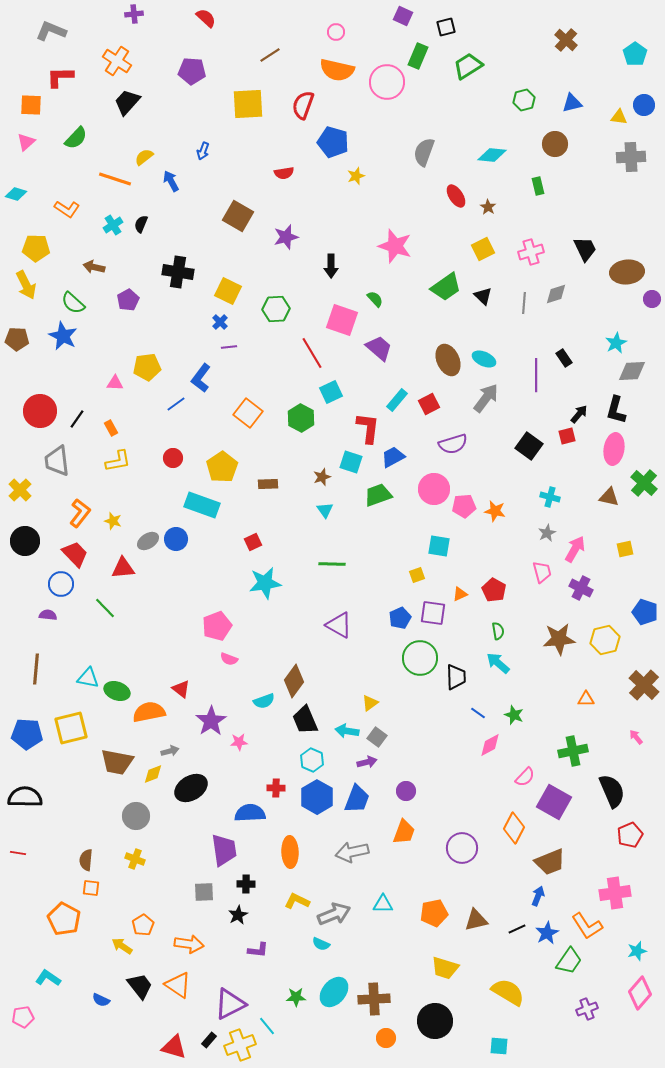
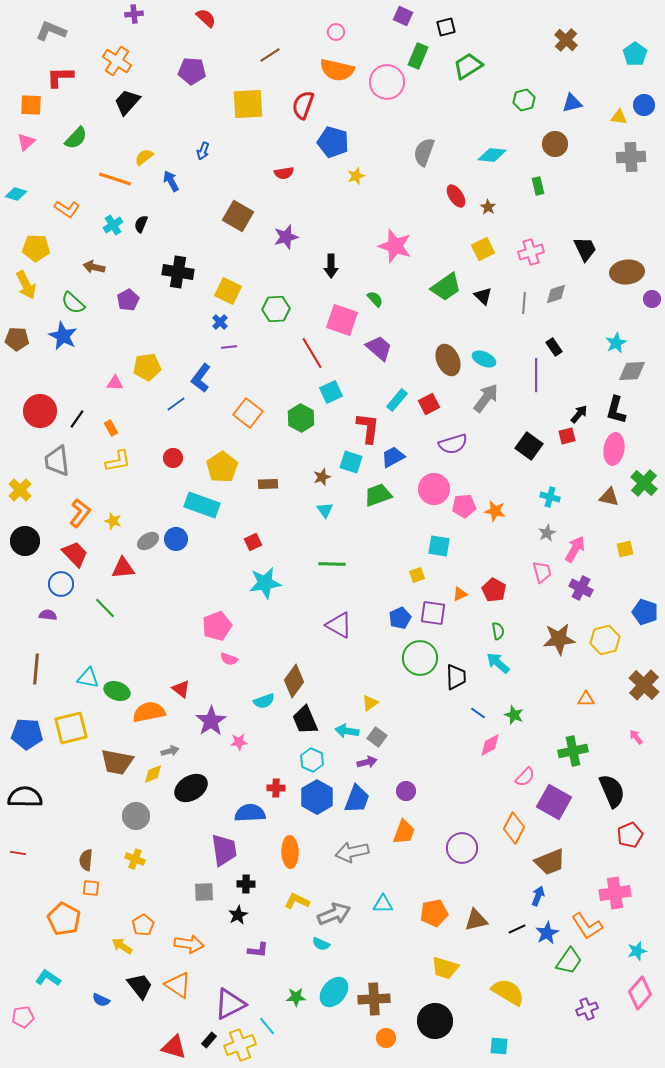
black rectangle at (564, 358): moved 10 px left, 11 px up
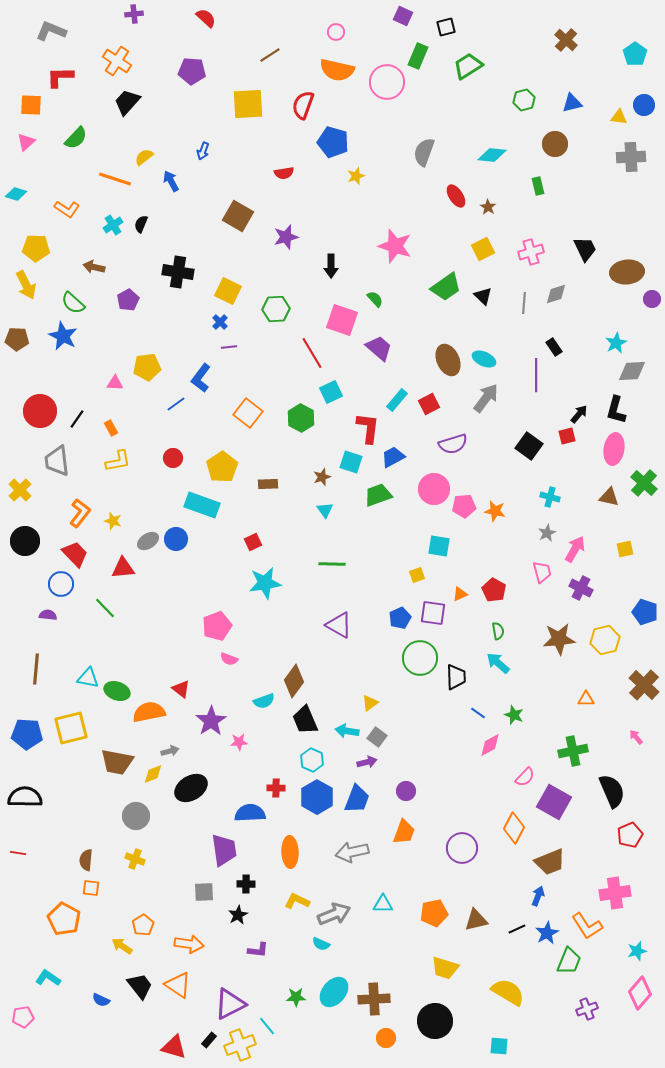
green trapezoid at (569, 961): rotated 12 degrees counterclockwise
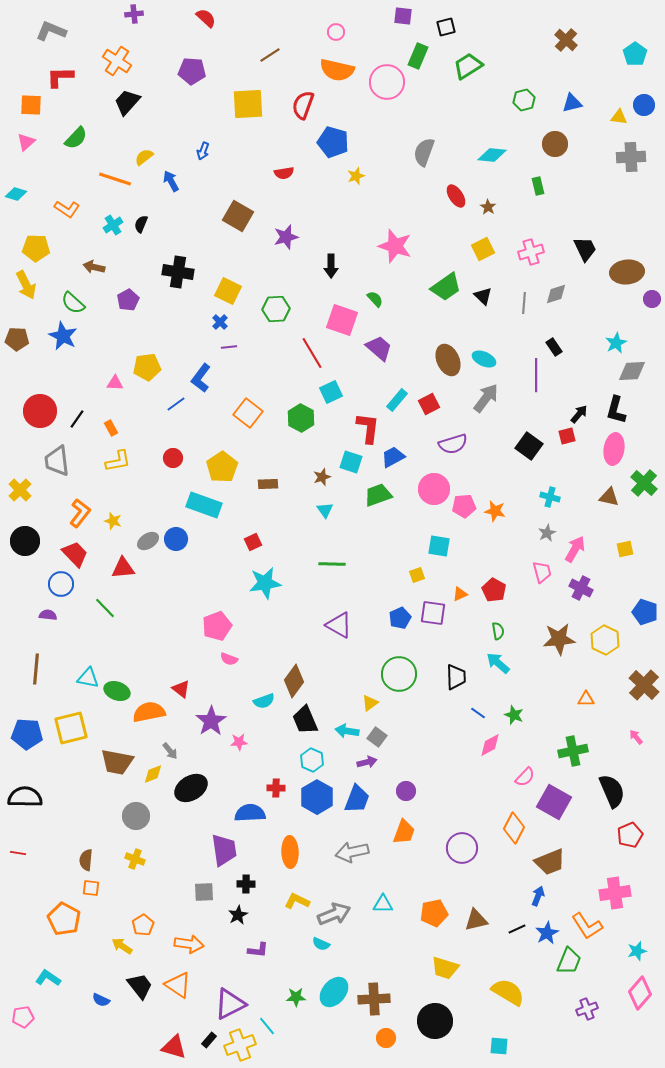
purple square at (403, 16): rotated 18 degrees counterclockwise
cyan rectangle at (202, 505): moved 2 px right
yellow hexagon at (605, 640): rotated 20 degrees counterclockwise
green circle at (420, 658): moved 21 px left, 16 px down
gray arrow at (170, 751): rotated 66 degrees clockwise
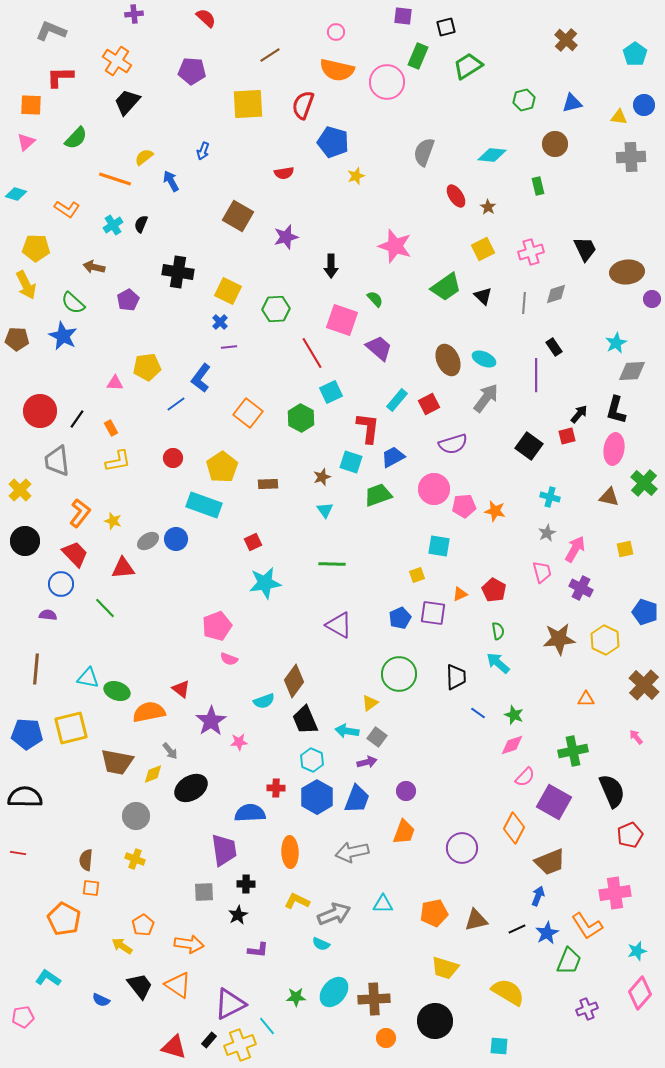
pink diamond at (490, 745): moved 22 px right; rotated 10 degrees clockwise
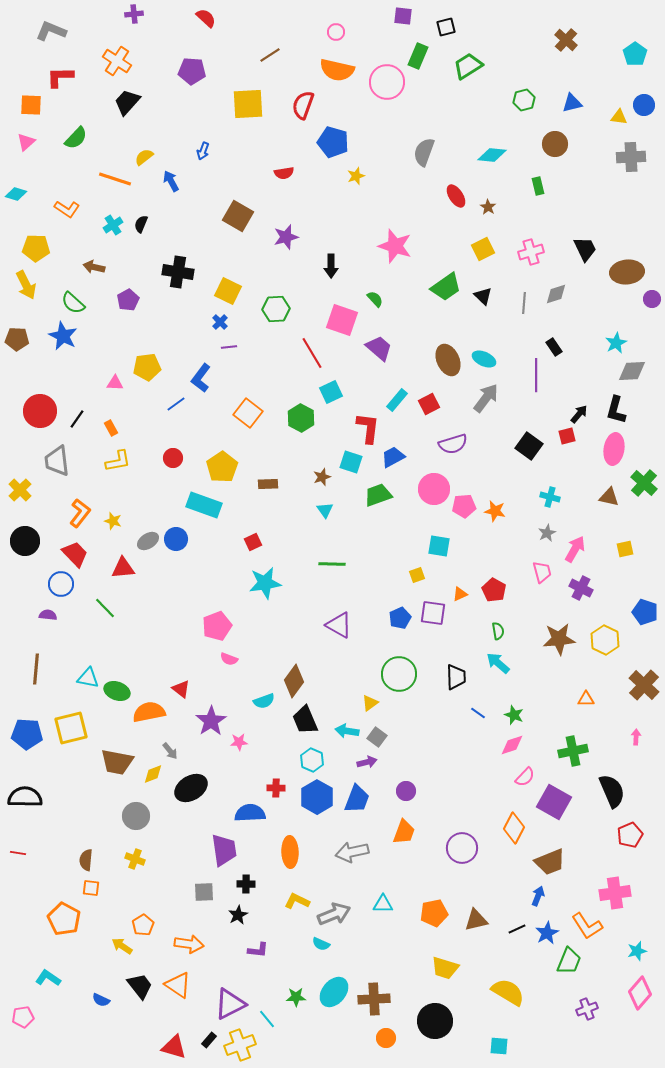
pink arrow at (636, 737): rotated 42 degrees clockwise
cyan line at (267, 1026): moved 7 px up
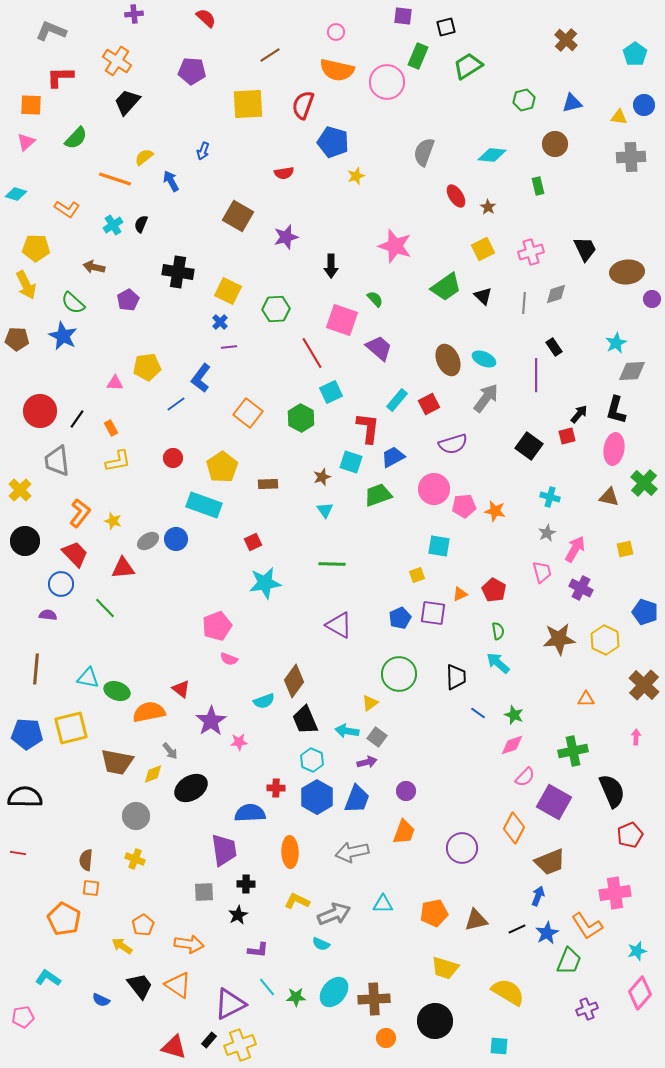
cyan line at (267, 1019): moved 32 px up
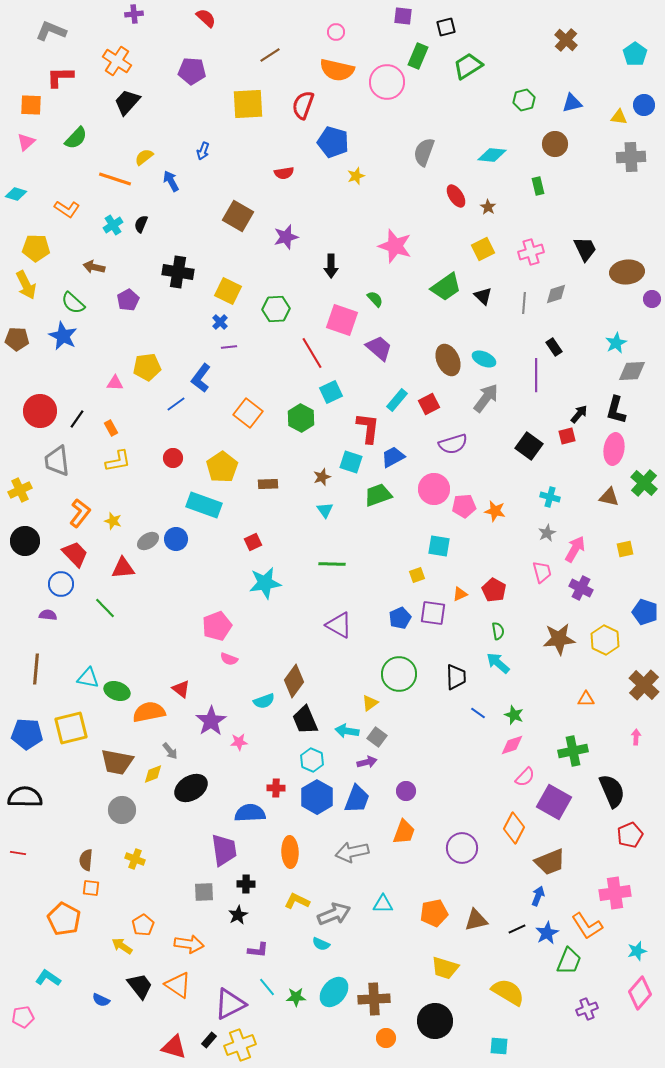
yellow cross at (20, 490): rotated 20 degrees clockwise
gray circle at (136, 816): moved 14 px left, 6 px up
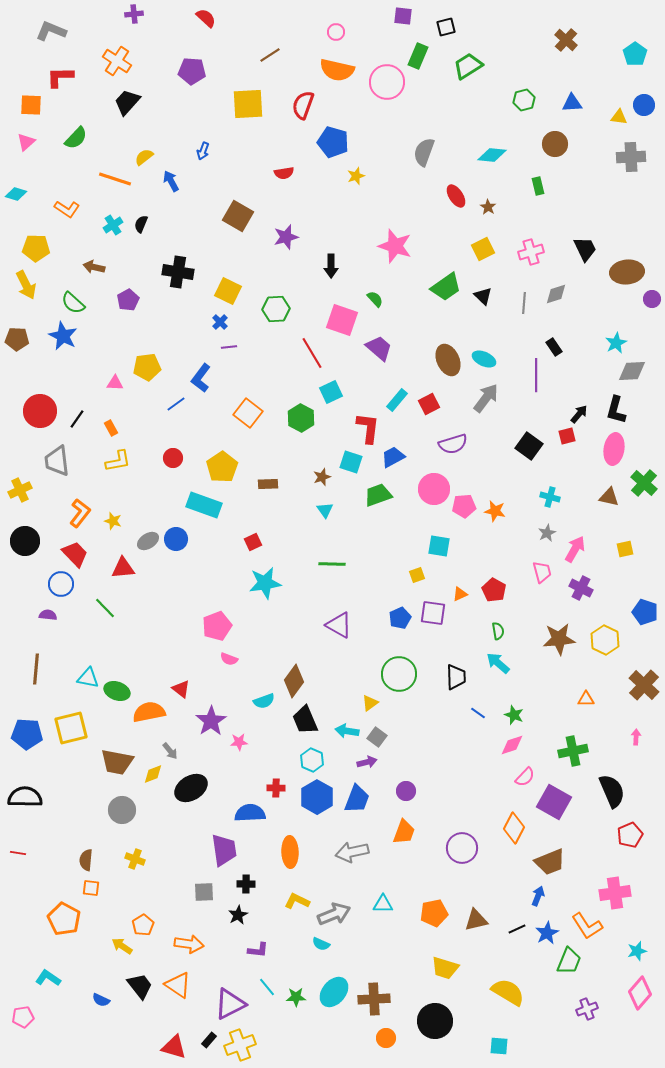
blue triangle at (572, 103): rotated 10 degrees clockwise
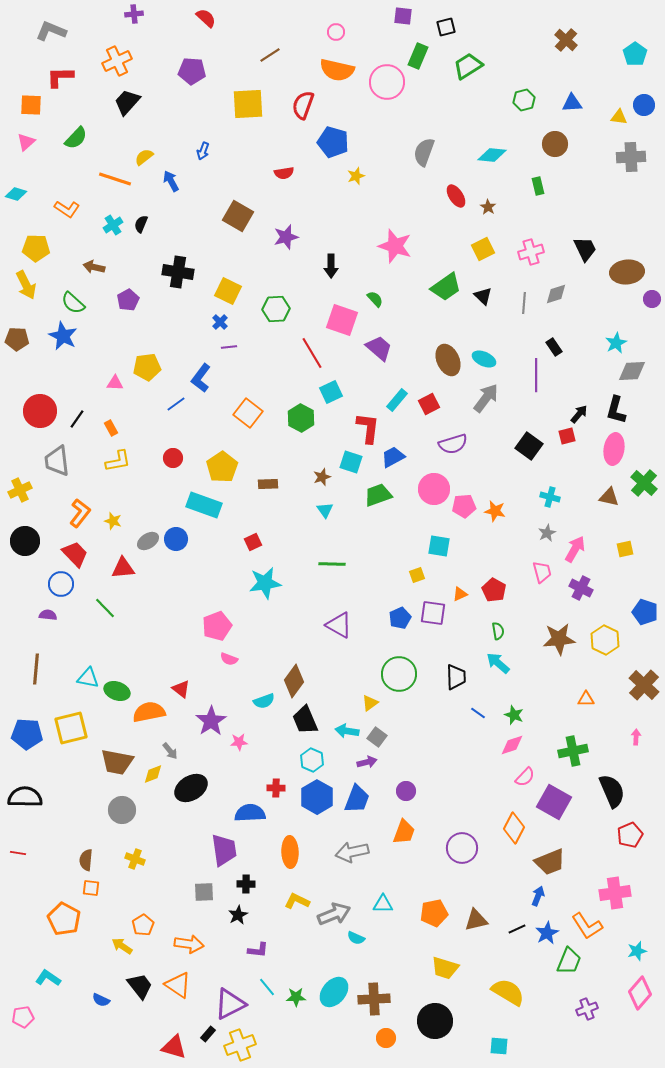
orange cross at (117, 61): rotated 32 degrees clockwise
cyan semicircle at (321, 944): moved 35 px right, 6 px up
black rectangle at (209, 1040): moved 1 px left, 6 px up
